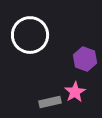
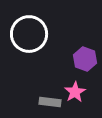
white circle: moved 1 px left, 1 px up
gray rectangle: rotated 20 degrees clockwise
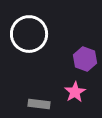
gray rectangle: moved 11 px left, 2 px down
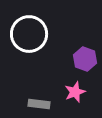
pink star: rotated 10 degrees clockwise
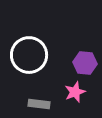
white circle: moved 21 px down
purple hexagon: moved 4 px down; rotated 15 degrees counterclockwise
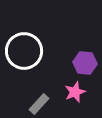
white circle: moved 5 px left, 4 px up
gray rectangle: rotated 55 degrees counterclockwise
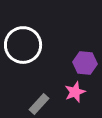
white circle: moved 1 px left, 6 px up
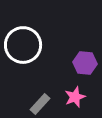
pink star: moved 5 px down
gray rectangle: moved 1 px right
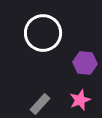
white circle: moved 20 px right, 12 px up
pink star: moved 5 px right, 3 px down
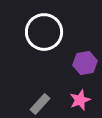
white circle: moved 1 px right, 1 px up
purple hexagon: rotated 15 degrees counterclockwise
